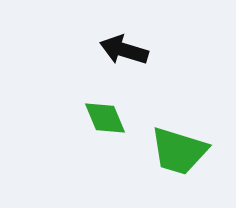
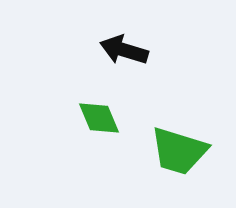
green diamond: moved 6 px left
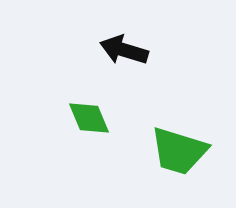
green diamond: moved 10 px left
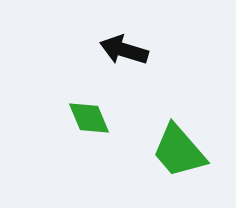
green trapezoid: rotated 32 degrees clockwise
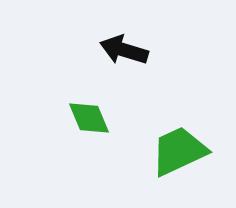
green trapezoid: rotated 106 degrees clockwise
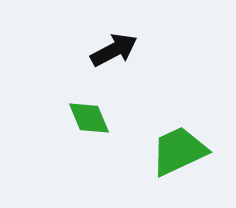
black arrow: moved 10 px left; rotated 135 degrees clockwise
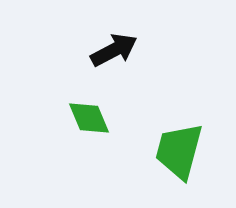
green trapezoid: rotated 50 degrees counterclockwise
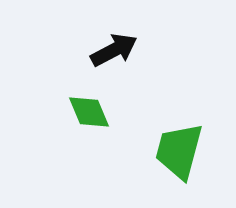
green diamond: moved 6 px up
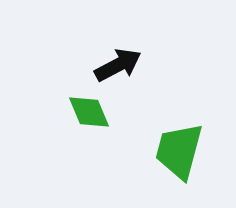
black arrow: moved 4 px right, 15 px down
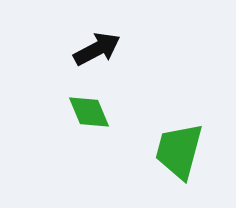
black arrow: moved 21 px left, 16 px up
